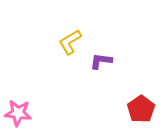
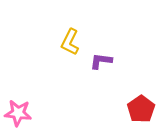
yellow L-shape: rotated 32 degrees counterclockwise
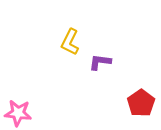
purple L-shape: moved 1 px left, 1 px down
red pentagon: moved 6 px up
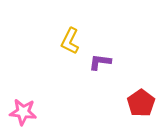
yellow L-shape: moved 1 px up
pink star: moved 5 px right, 1 px up
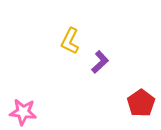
purple L-shape: rotated 130 degrees clockwise
